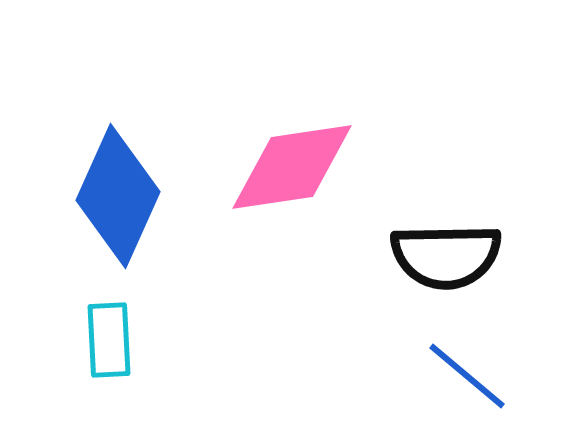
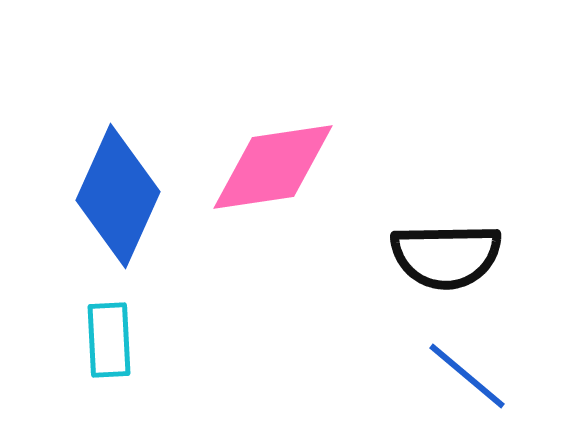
pink diamond: moved 19 px left
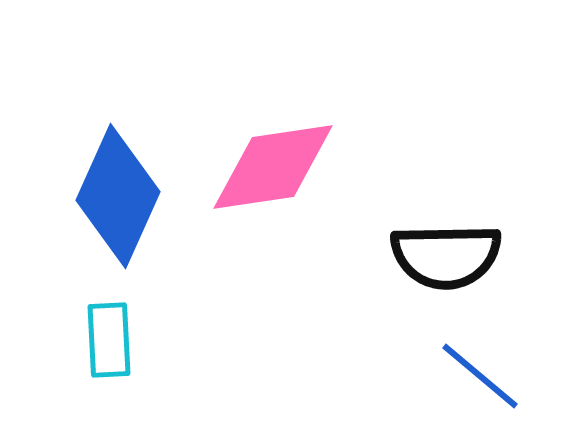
blue line: moved 13 px right
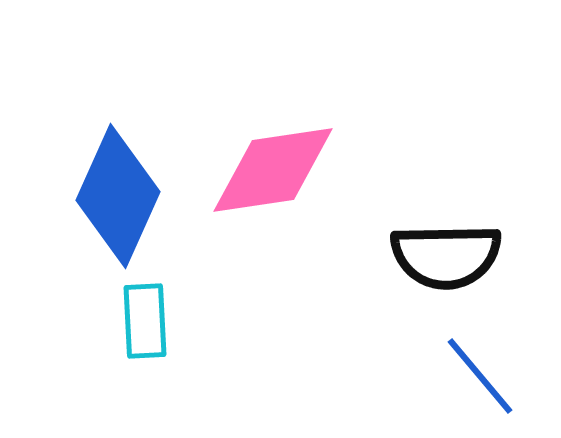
pink diamond: moved 3 px down
cyan rectangle: moved 36 px right, 19 px up
blue line: rotated 10 degrees clockwise
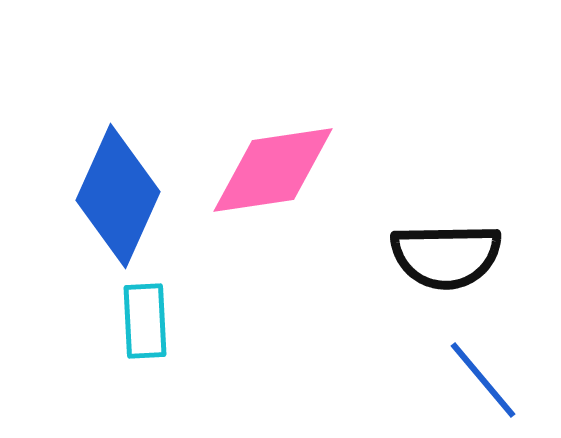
blue line: moved 3 px right, 4 px down
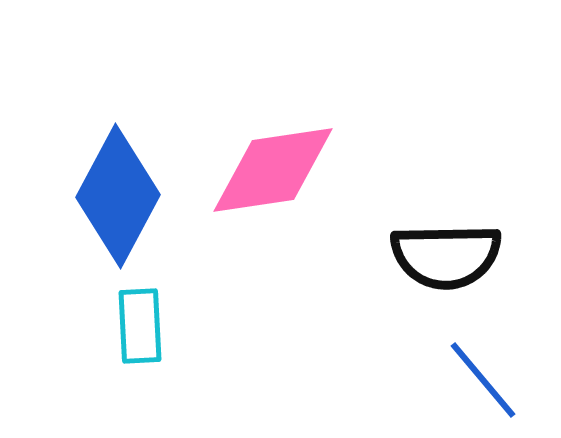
blue diamond: rotated 4 degrees clockwise
cyan rectangle: moved 5 px left, 5 px down
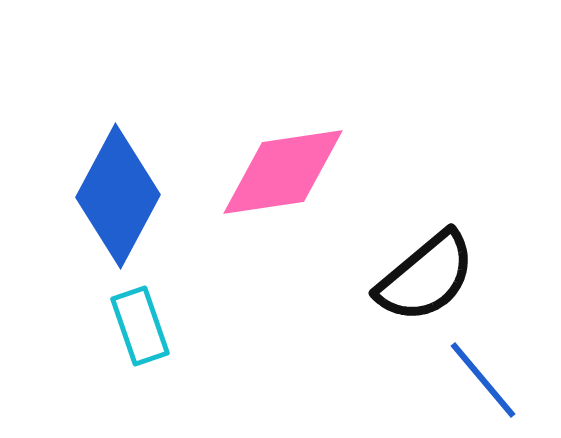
pink diamond: moved 10 px right, 2 px down
black semicircle: moved 20 px left, 21 px down; rotated 39 degrees counterclockwise
cyan rectangle: rotated 16 degrees counterclockwise
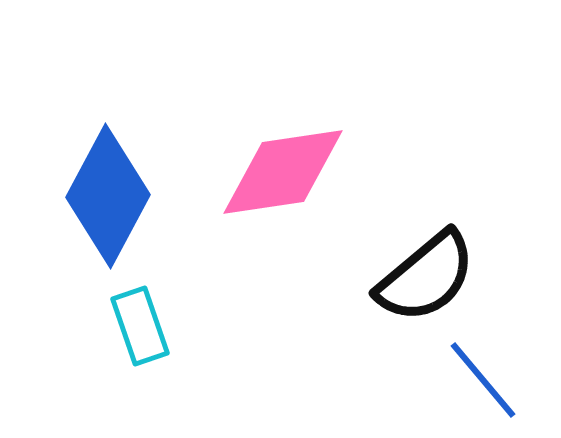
blue diamond: moved 10 px left
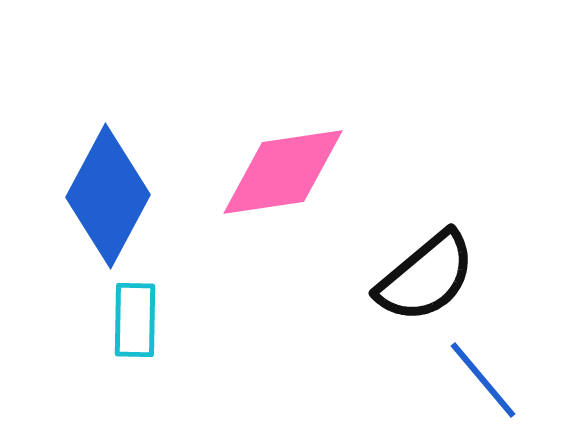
cyan rectangle: moved 5 px left, 6 px up; rotated 20 degrees clockwise
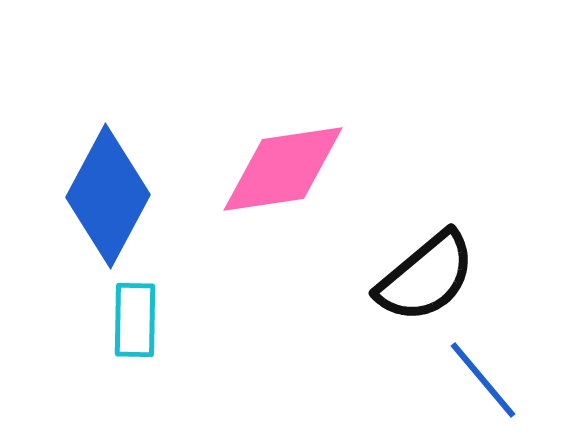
pink diamond: moved 3 px up
